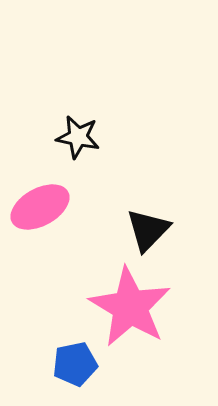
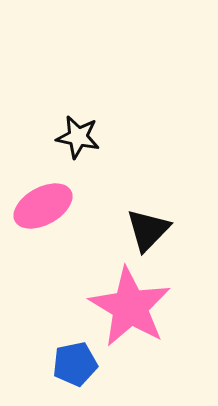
pink ellipse: moved 3 px right, 1 px up
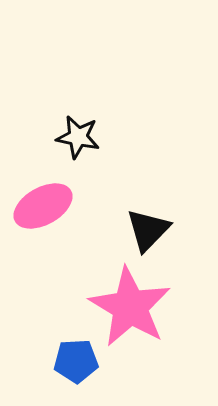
blue pentagon: moved 1 px right, 3 px up; rotated 9 degrees clockwise
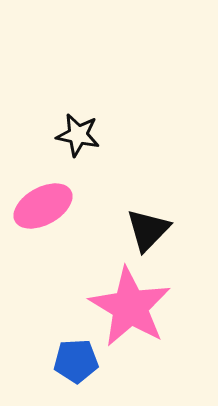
black star: moved 2 px up
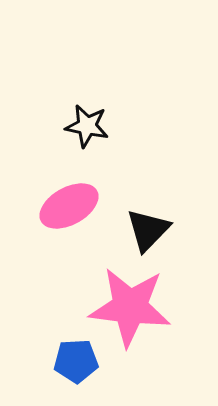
black star: moved 9 px right, 9 px up
pink ellipse: moved 26 px right
pink star: rotated 24 degrees counterclockwise
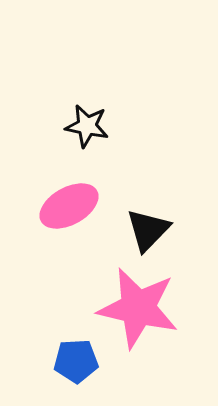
pink star: moved 8 px right, 1 px down; rotated 6 degrees clockwise
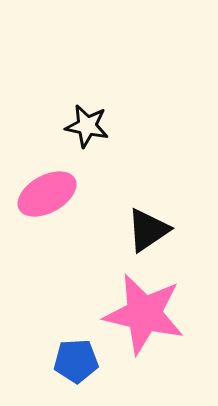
pink ellipse: moved 22 px left, 12 px up
black triangle: rotated 12 degrees clockwise
pink star: moved 6 px right, 6 px down
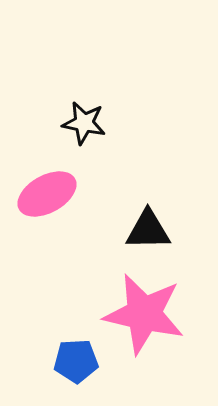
black star: moved 3 px left, 3 px up
black triangle: rotated 33 degrees clockwise
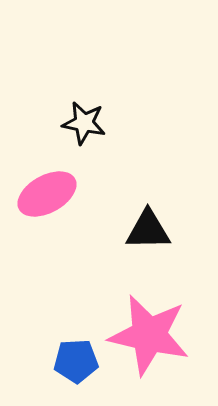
pink star: moved 5 px right, 21 px down
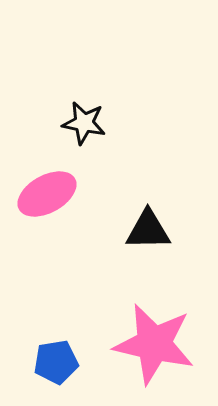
pink star: moved 5 px right, 9 px down
blue pentagon: moved 20 px left, 1 px down; rotated 6 degrees counterclockwise
